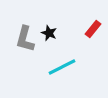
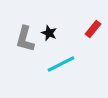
cyan line: moved 1 px left, 3 px up
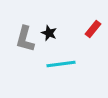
cyan line: rotated 20 degrees clockwise
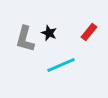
red rectangle: moved 4 px left, 3 px down
cyan line: moved 1 px down; rotated 16 degrees counterclockwise
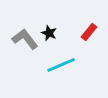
gray L-shape: rotated 128 degrees clockwise
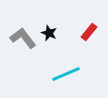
gray L-shape: moved 2 px left, 1 px up
cyan line: moved 5 px right, 9 px down
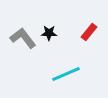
black star: rotated 21 degrees counterclockwise
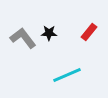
cyan line: moved 1 px right, 1 px down
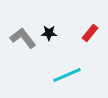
red rectangle: moved 1 px right, 1 px down
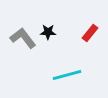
black star: moved 1 px left, 1 px up
cyan line: rotated 8 degrees clockwise
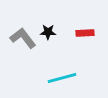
red rectangle: moved 5 px left; rotated 48 degrees clockwise
cyan line: moved 5 px left, 3 px down
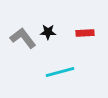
cyan line: moved 2 px left, 6 px up
